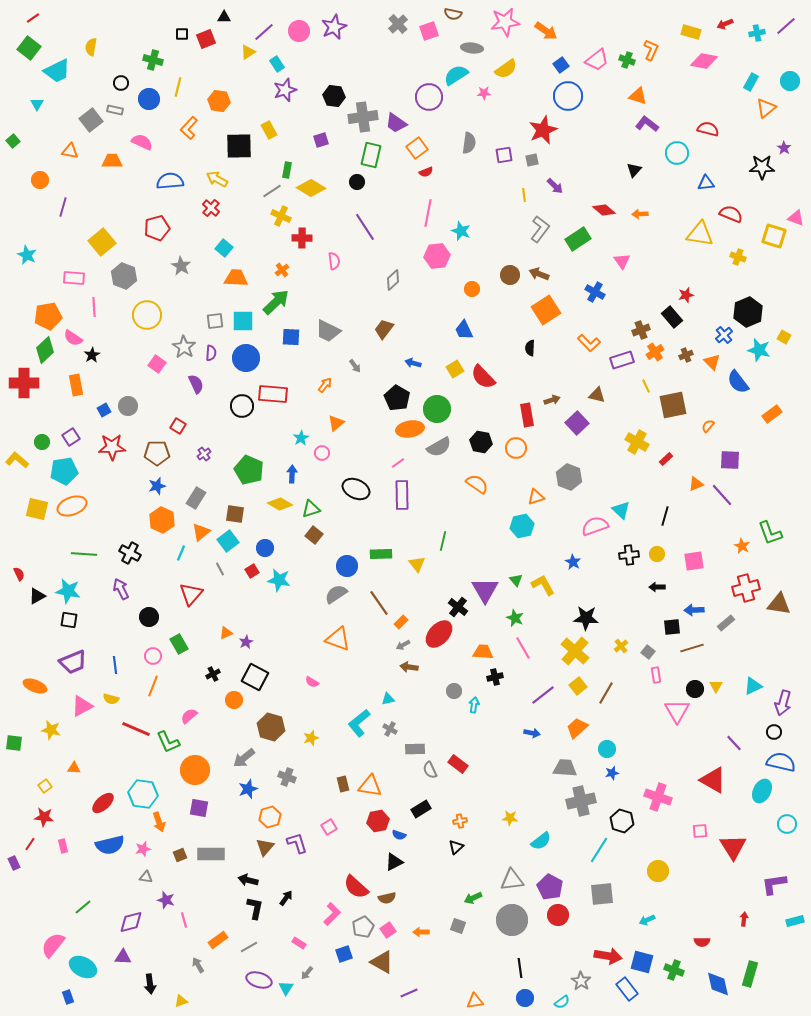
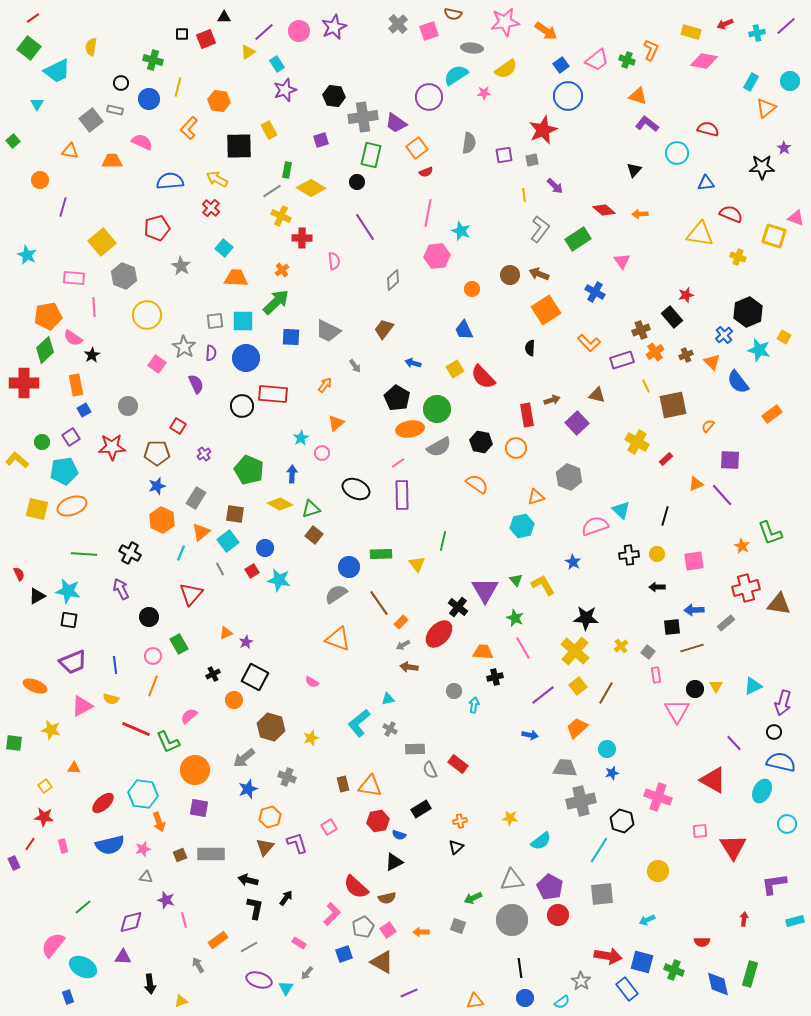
blue square at (104, 410): moved 20 px left
blue circle at (347, 566): moved 2 px right, 1 px down
blue arrow at (532, 733): moved 2 px left, 2 px down
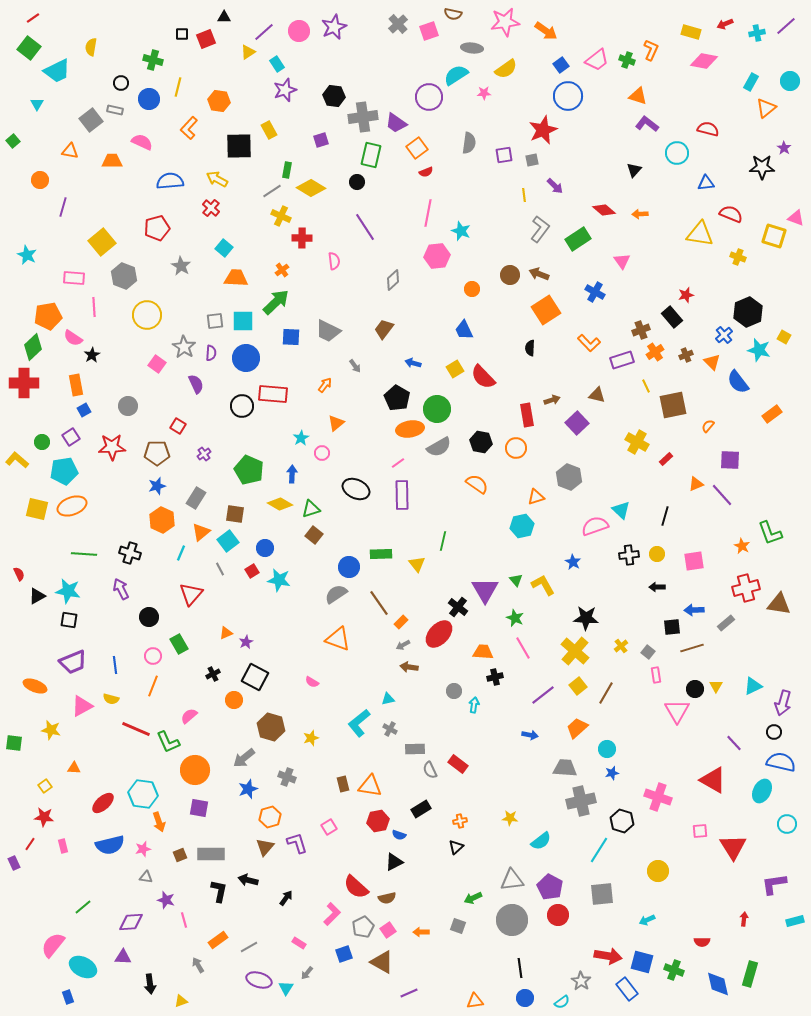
green diamond at (45, 350): moved 12 px left, 3 px up
black cross at (130, 553): rotated 10 degrees counterclockwise
black L-shape at (255, 908): moved 36 px left, 17 px up
purple diamond at (131, 922): rotated 10 degrees clockwise
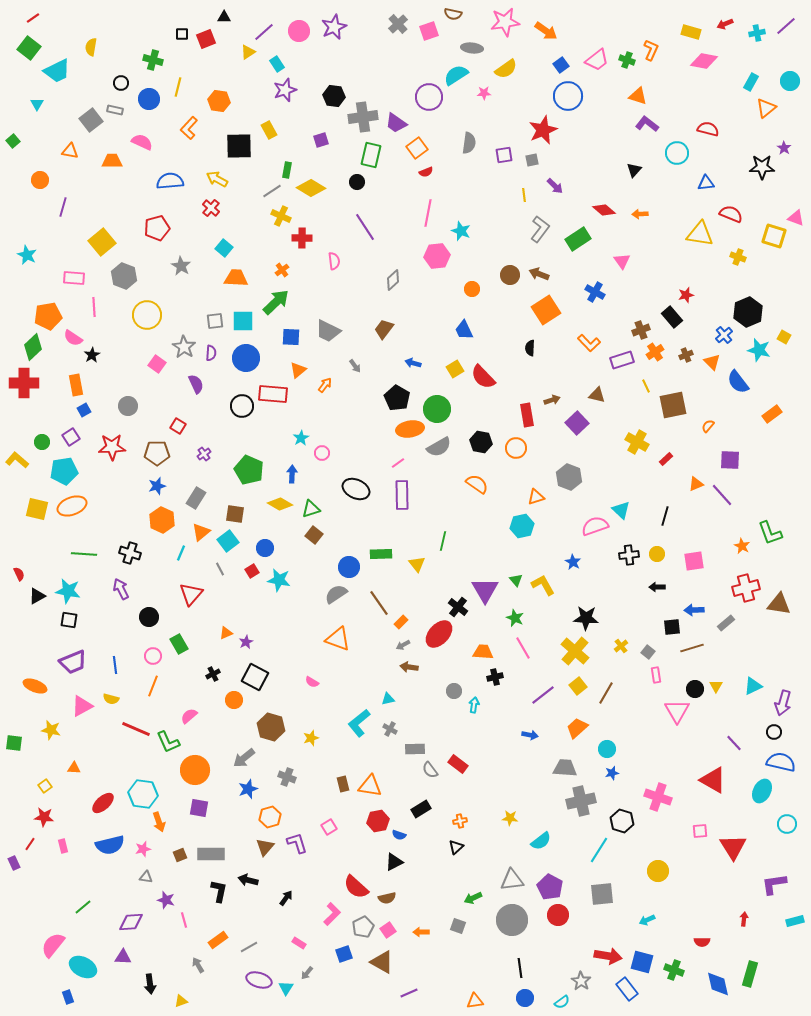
orange triangle at (336, 423): moved 38 px left, 53 px up
gray semicircle at (430, 770): rotated 12 degrees counterclockwise
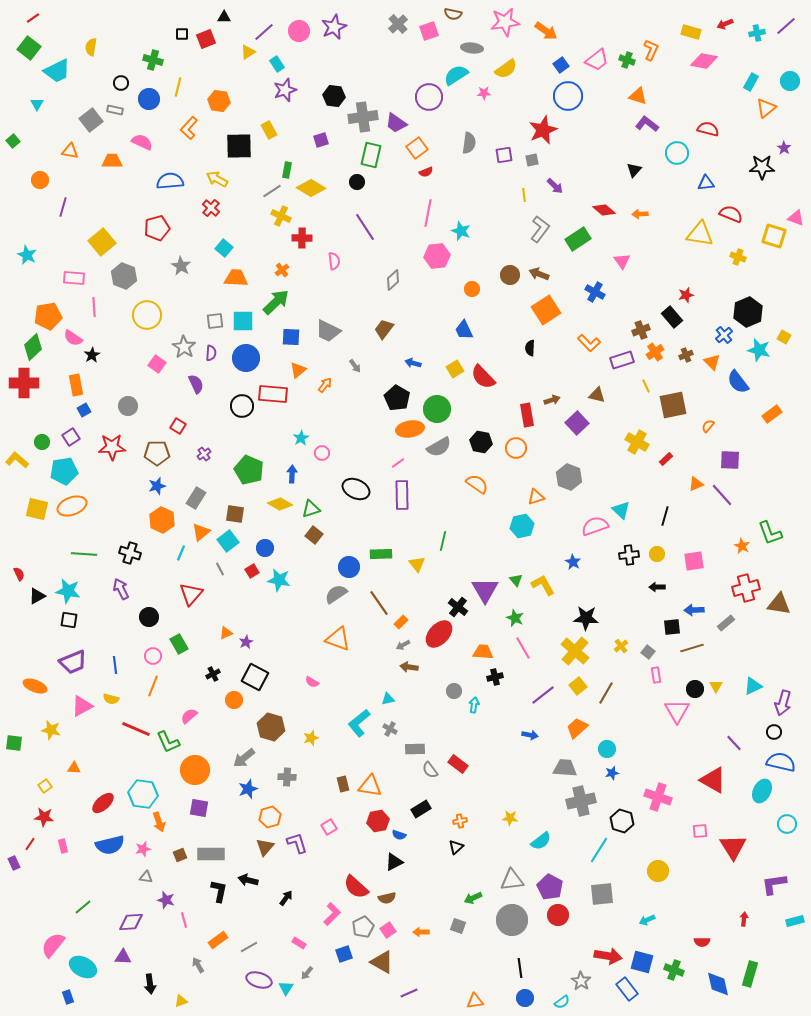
gray cross at (287, 777): rotated 18 degrees counterclockwise
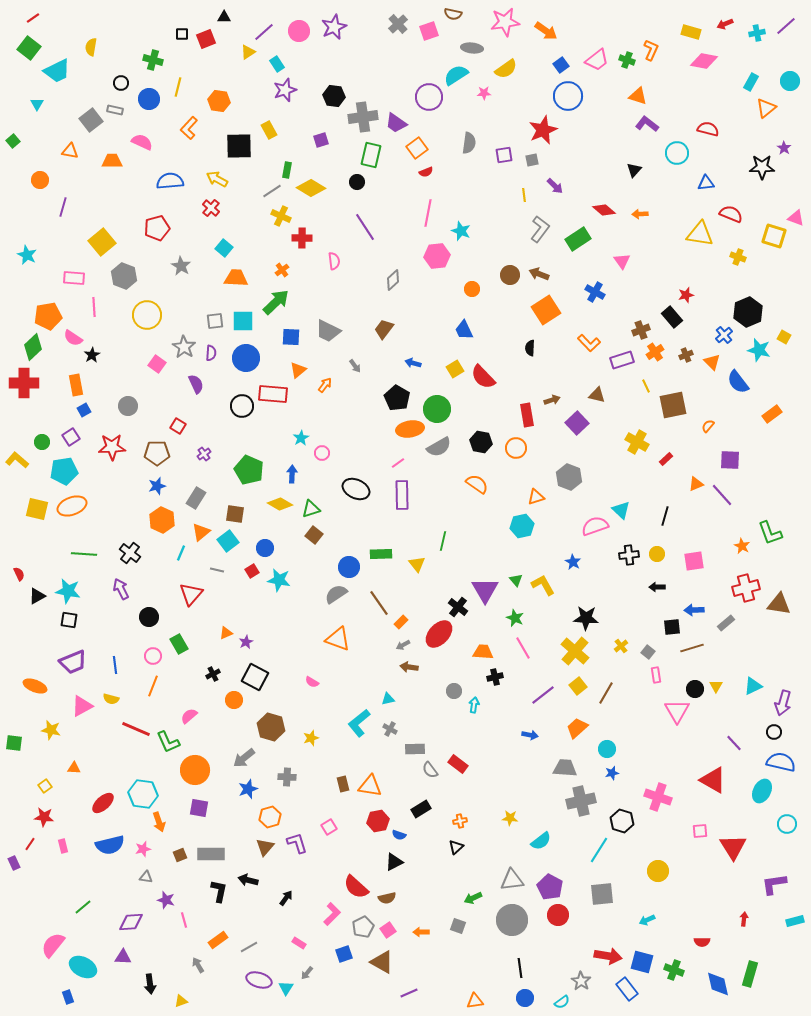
black cross at (130, 553): rotated 20 degrees clockwise
gray line at (220, 569): moved 3 px left, 1 px down; rotated 48 degrees counterclockwise
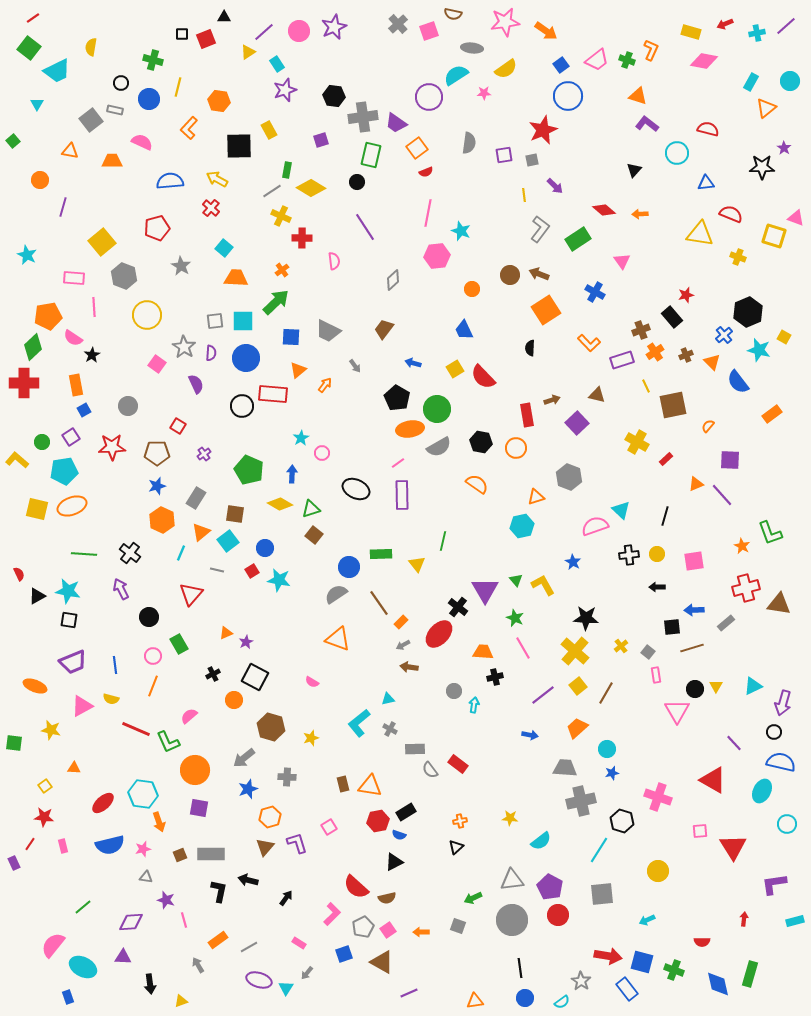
black rectangle at (421, 809): moved 15 px left, 3 px down
